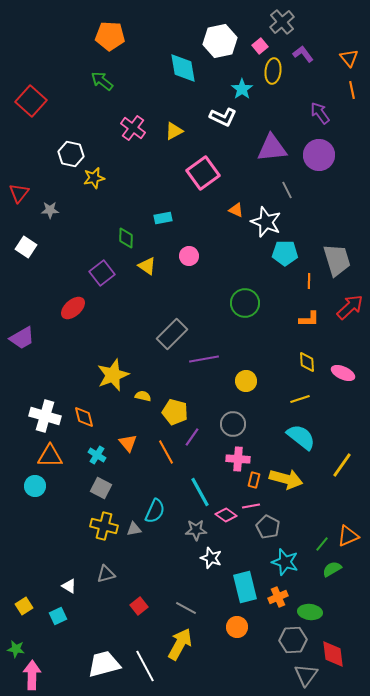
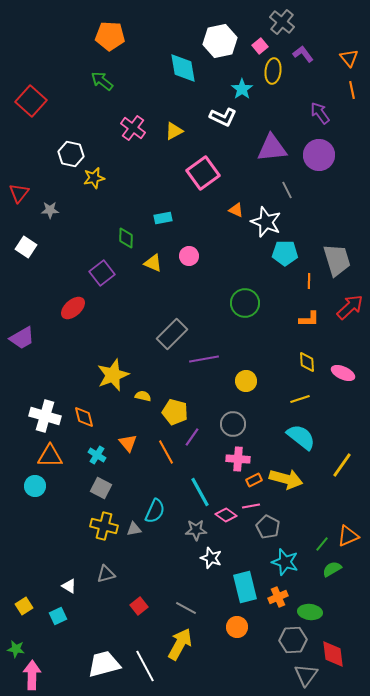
gray cross at (282, 22): rotated 10 degrees counterclockwise
yellow triangle at (147, 266): moved 6 px right, 3 px up; rotated 12 degrees counterclockwise
orange rectangle at (254, 480): rotated 49 degrees clockwise
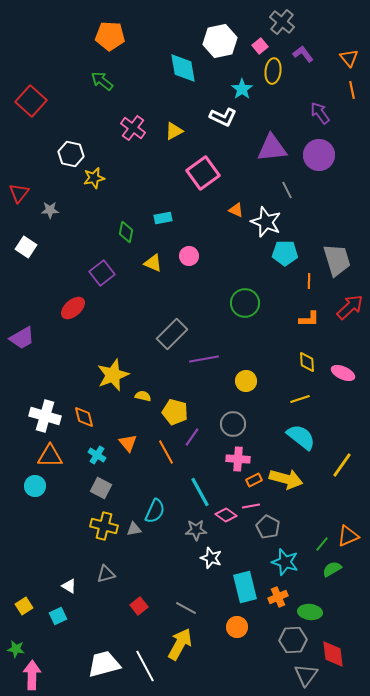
green diamond at (126, 238): moved 6 px up; rotated 10 degrees clockwise
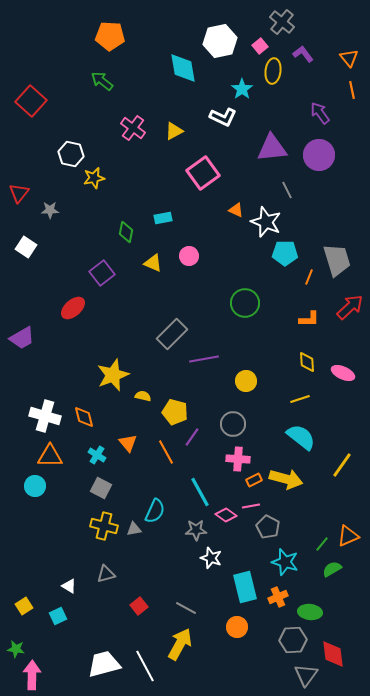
orange line at (309, 281): moved 4 px up; rotated 21 degrees clockwise
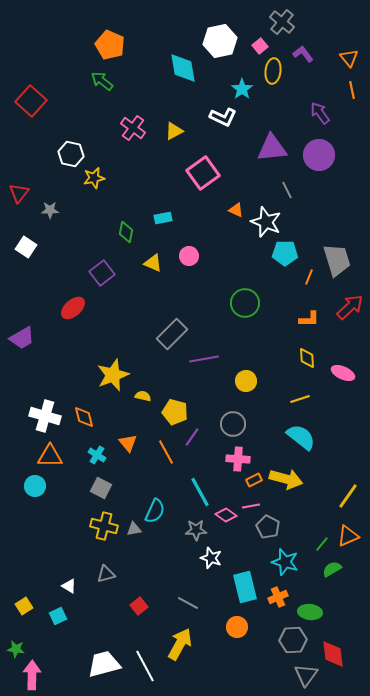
orange pentagon at (110, 36): moved 9 px down; rotated 20 degrees clockwise
yellow diamond at (307, 362): moved 4 px up
yellow line at (342, 465): moved 6 px right, 31 px down
gray line at (186, 608): moved 2 px right, 5 px up
